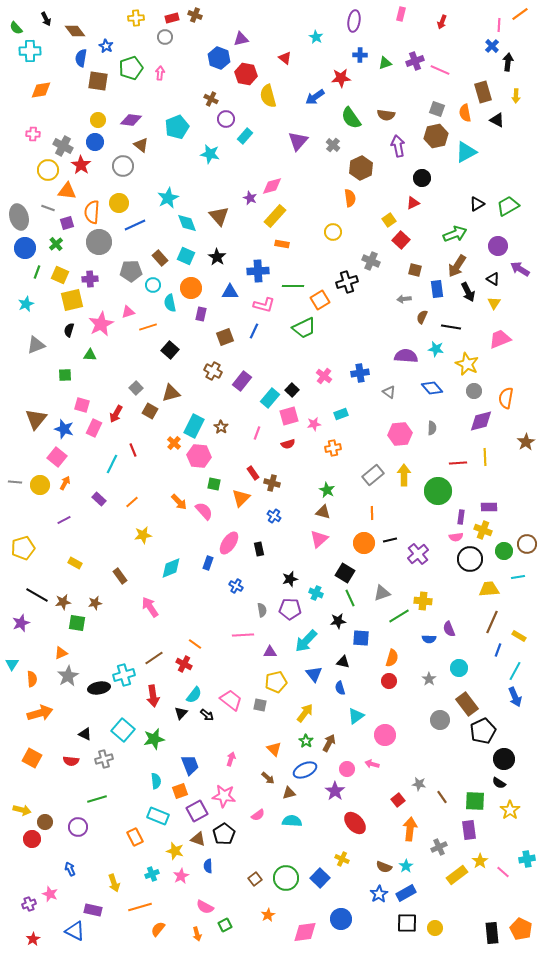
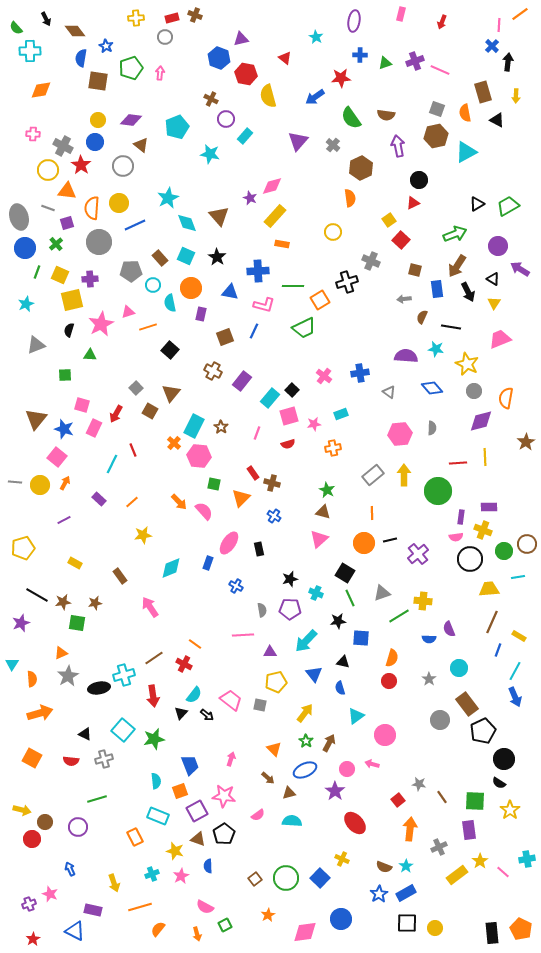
black circle at (422, 178): moved 3 px left, 2 px down
orange semicircle at (92, 212): moved 4 px up
blue triangle at (230, 292): rotated 12 degrees clockwise
brown triangle at (171, 393): rotated 36 degrees counterclockwise
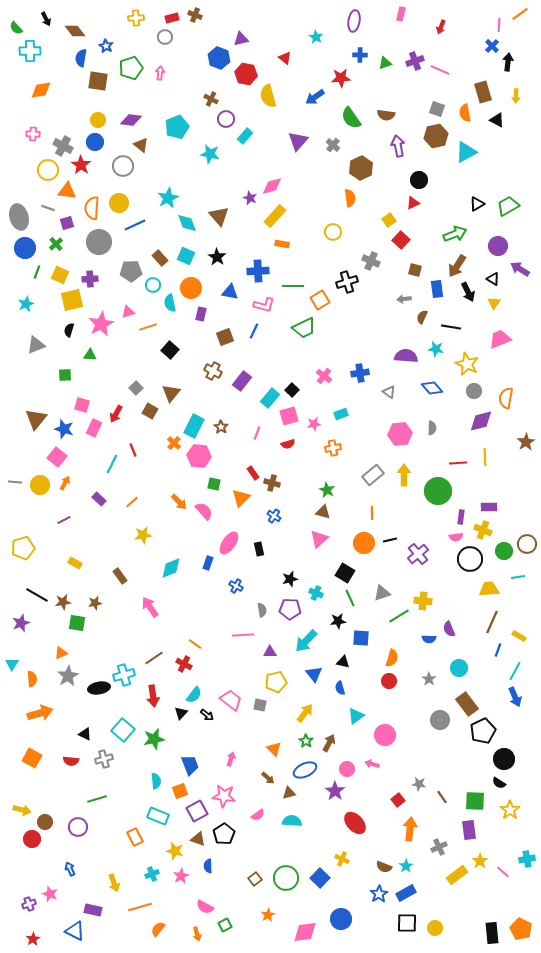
red arrow at (442, 22): moved 1 px left, 5 px down
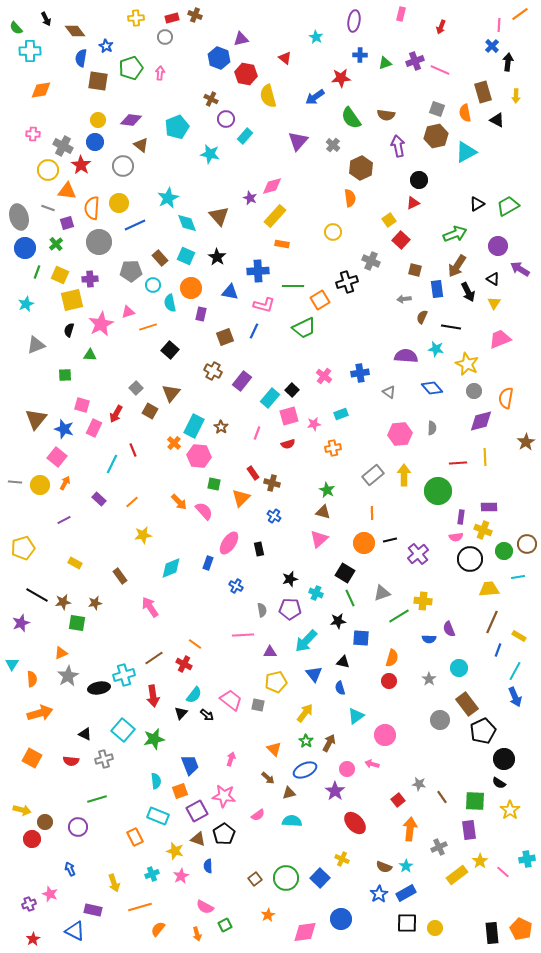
gray square at (260, 705): moved 2 px left
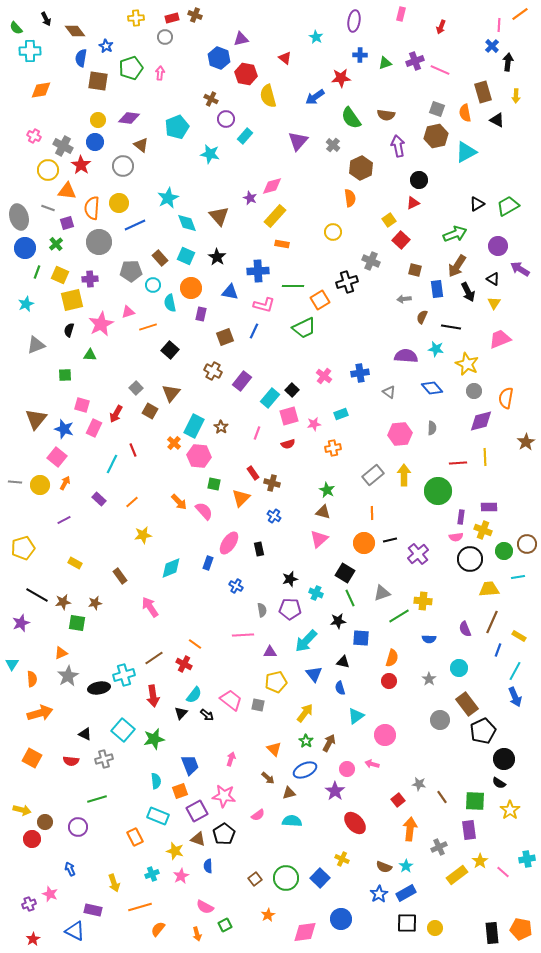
purple diamond at (131, 120): moved 2 px left, 2 px up
pink cross at (33, 134): moved 1 px right, 2 px down; rotated 24 degrees clockwise
purple semicircle at (449, 629): moved 16 px right
orange pentagon at (521, 929): rotated 15 degrees counterclockwise
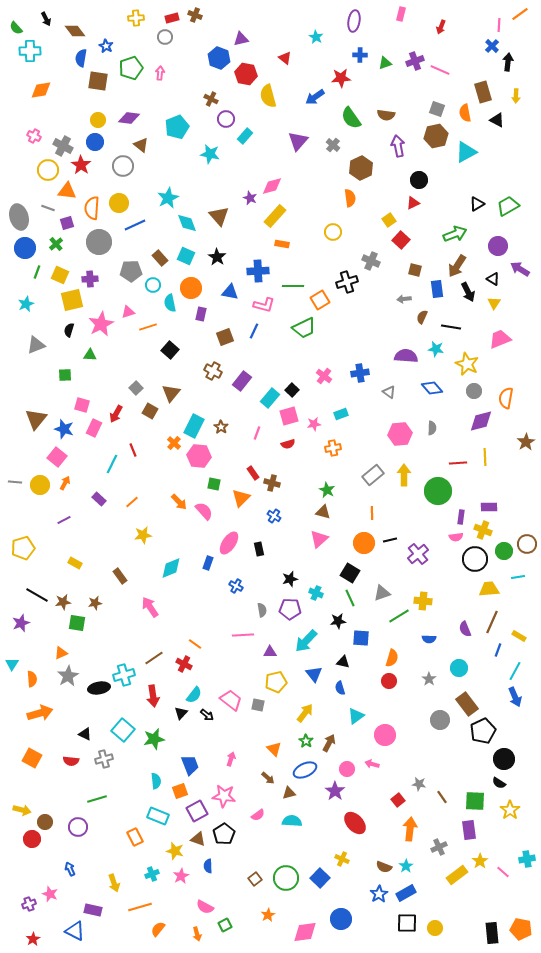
black circle at (470, 559): moved 5 px right
black square at (345, 573): moved 5 px right
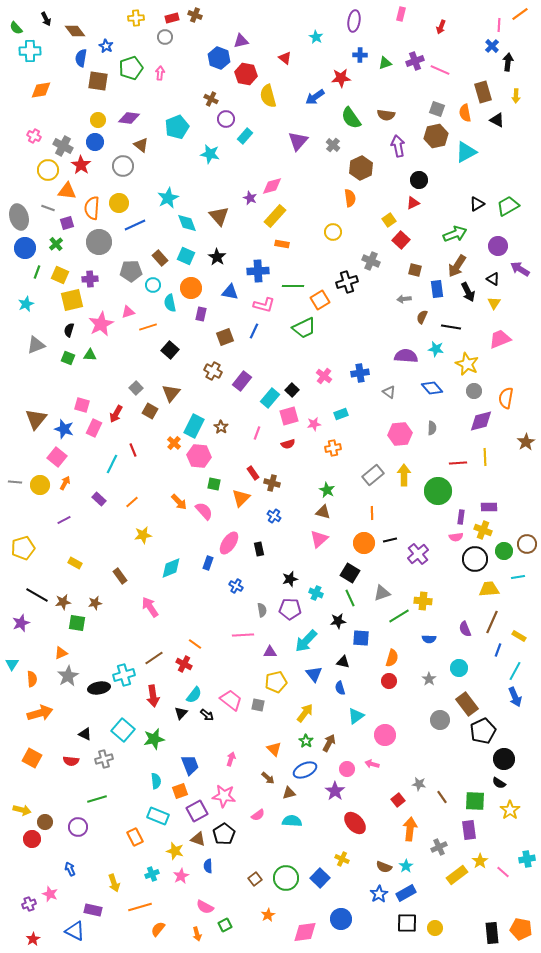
purple triangle at (241, 39): moved 2 px down
green square at (65, 375): moved 3 px right, 17 px up; rotated 24 degrees clockwise
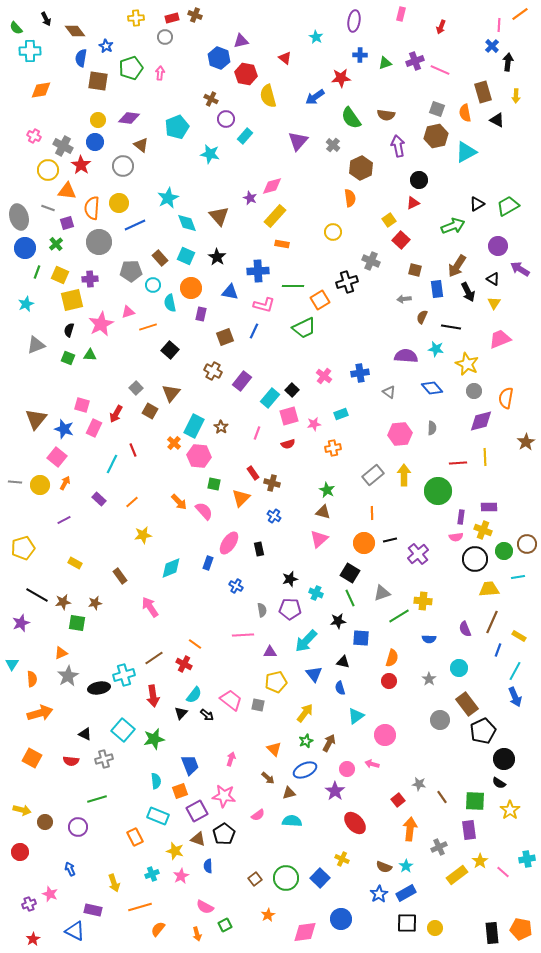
green arrow at (455, 234): moved 2 px left, 8 px up
green star at (306, 741): rotated 16 degrees clockwise
red circle at (32, 839): moved 12 px left, 13 px down
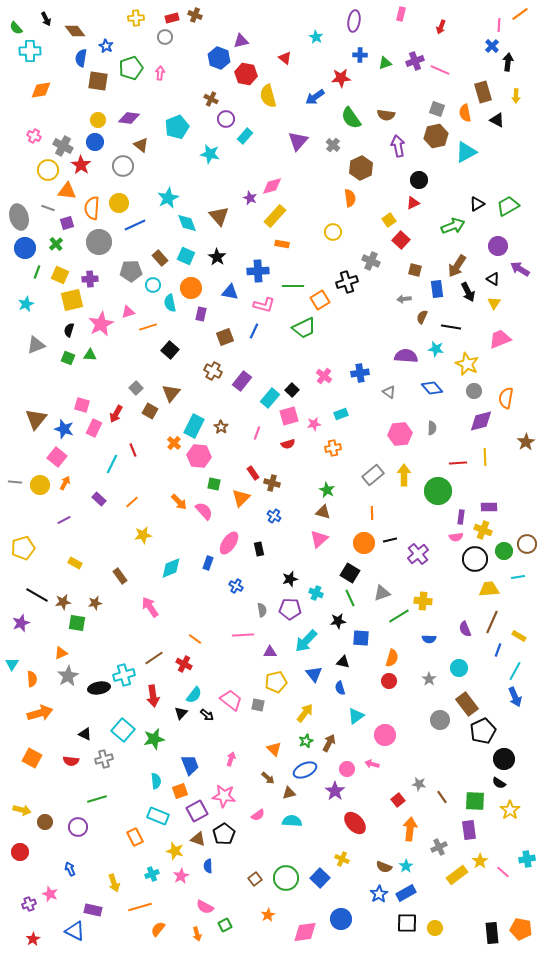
orange line at (195, 644): moved 5 px up
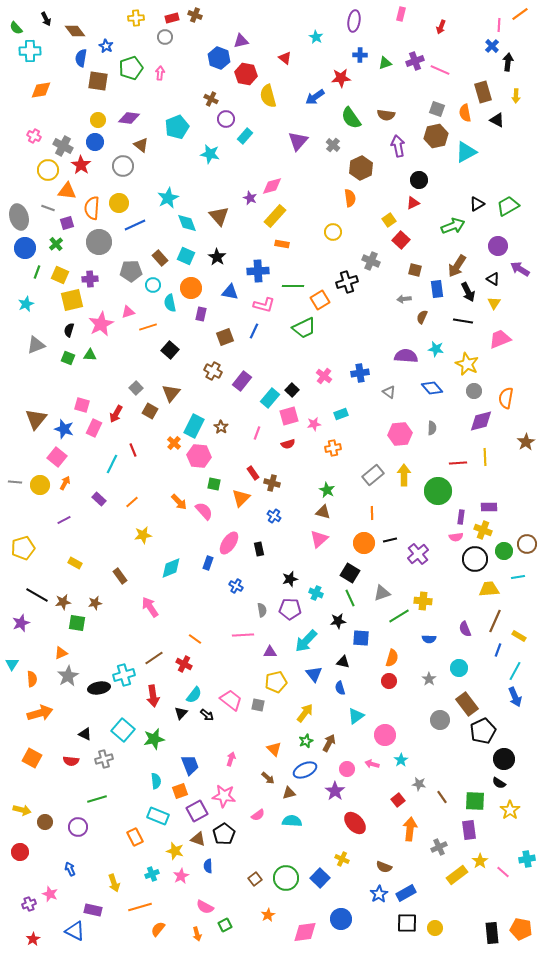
black line at (451, 327): moved 12 px right, 6 px up
brown line at (492, 622): moved 3 px right, 1 px up
cyan star at (406, 866): moved 5 px left, 106 px up
